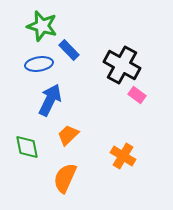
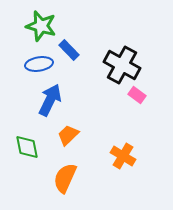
green star: moved 1 px left
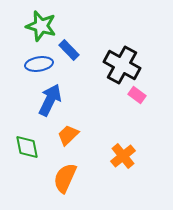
orange cross: rotated 20 degrees clockwise
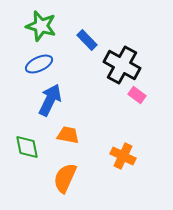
blue rectangle: moved 18 px right, 10 px up
blue ellipse: rotated 16 degrees counterclockwise
orange trapezoid: rotated 55 degrees clockwise
orange cross: rotated 25 degrees counterclockwise
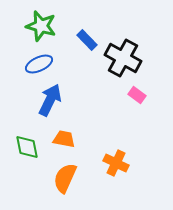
black cross: moved 1 px right, 7 px up
orange trapezoid: moved 4 px left, 4 px down
orange cross: moved 7 px left, 7 px down
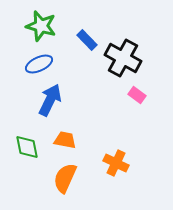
orange trapezoid: moved 1 px right, 1 px down
